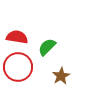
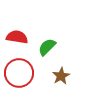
red circle: moved 1 px right, 6 px down
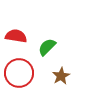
red semicircle: moved 1 px left, 1 px up
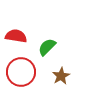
red circle: moved 2 px right, 1 px up
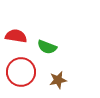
green semicircle: rotated 114 degrees counterclockwise
brown star: moved 3 px left, 4 px down; rotated 18 degrees clockwise
